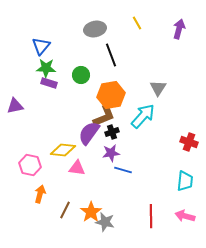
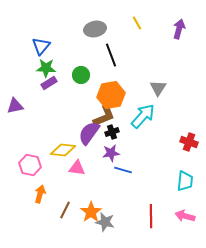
purple rectangle: rotated 49 degrees counterclockwise
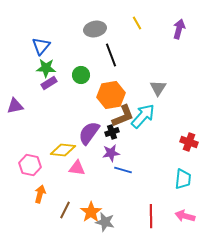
brown L-shape: moved 19 px right
cyan trapezoid: moved 2 px left, 2 px up
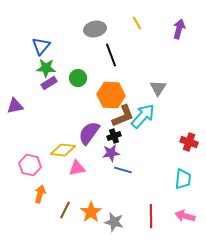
green circle: moved 3 px left, 3 px down
orange hexagon: rotated 12 degrees clockwise
black cross: moved 2 px right, 4 px down
pink triangle: rotated 18 degrees counterclockwise
gray star: moved 9 px right
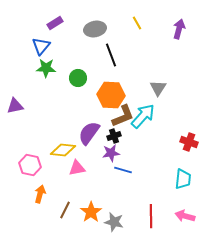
purple rectangle: moved 6 px right, 60 px up
